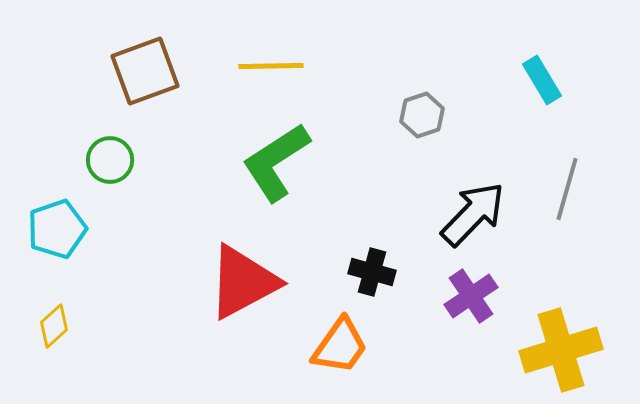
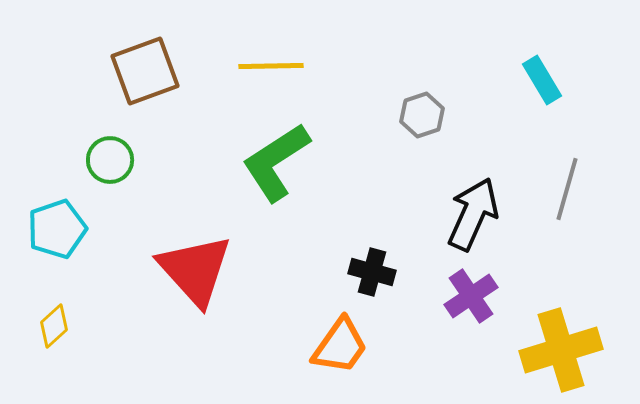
black arrow: rotated 20 degrees counterclockwise
red triangle: moved 48 px left, 12 px up; rotated 44 degrees counterclockwise
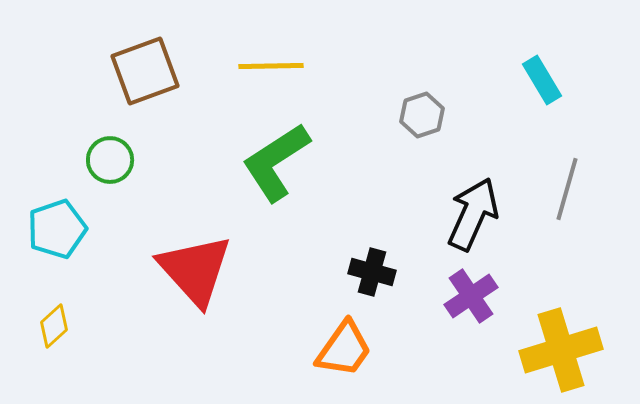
orange trapezoid: moved 4 px right, 3 px down
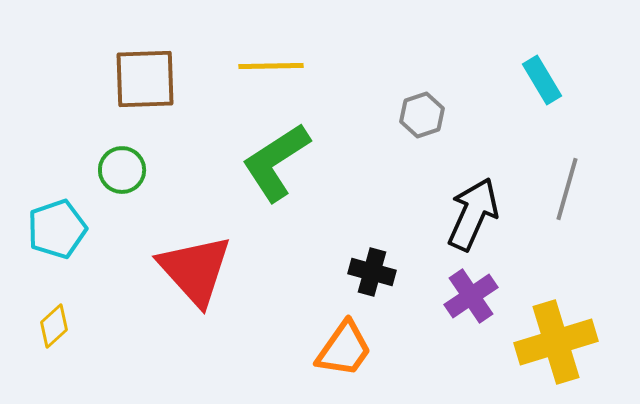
brown square: moved 8 px down; rotated 18 degrees clockwise
green circle: moved 12 px right, 10 px down
yellow cross: moved 5 px left, 8 px up
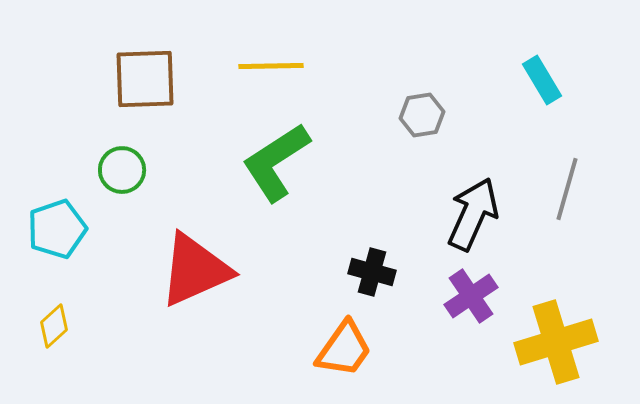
gray hexagon: rotated 9 degrees clockwise
red triangle: rotated 48 degrees clockwise
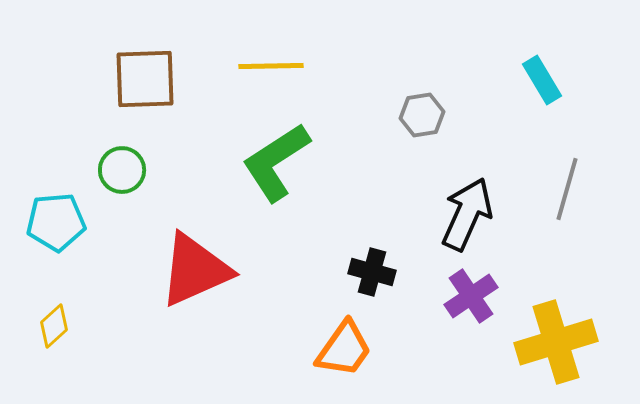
black arrow: moved 6 px left
cyan pentagon: moved 1 px left, 7 px up; rotated 14 degrees clockwise
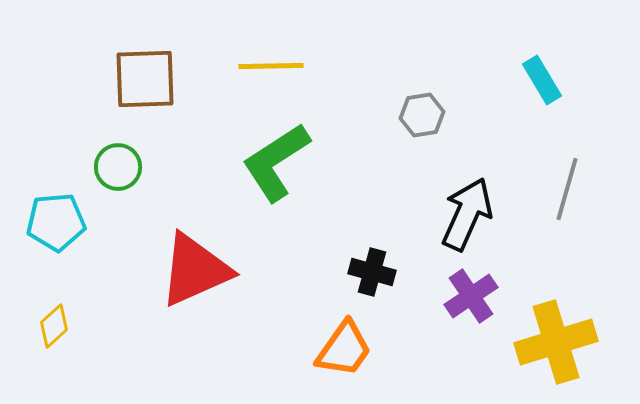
green circle: moved 4 px left, 3 px up
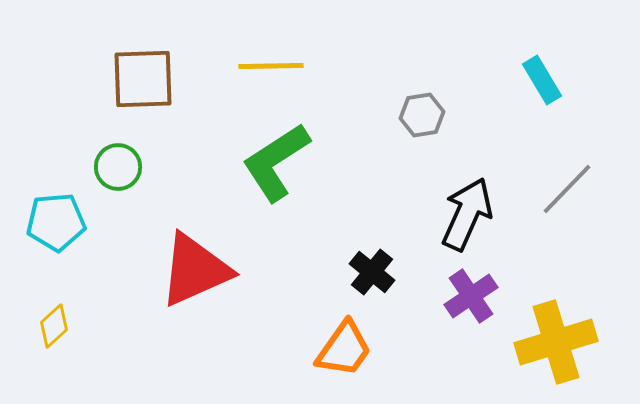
brown square: moved 2 px left
gray line: rotated 28 degrees clockwise
black cross: rotated 24 degrees clockwise
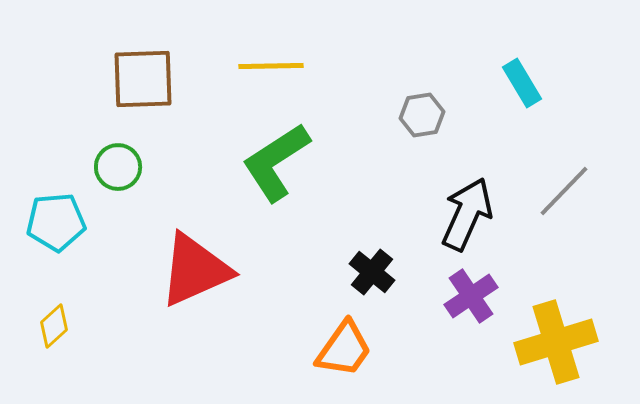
cyan rectangle: moved 20 px left, 3 px down
gray line: moved 3 px left, 2 px down
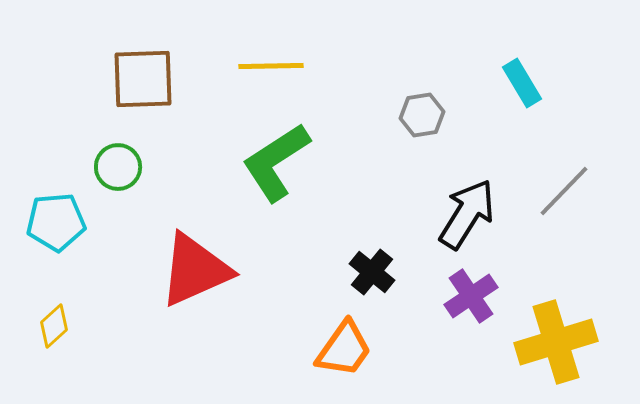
black arrow: rotated 8 degrees clockwise
